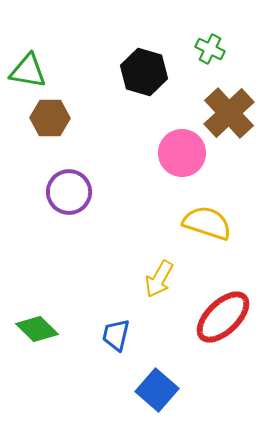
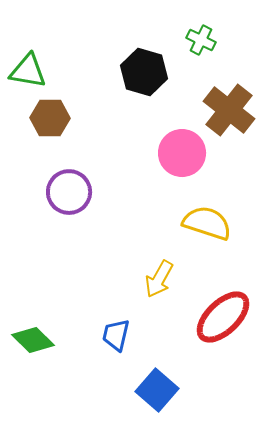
green cross: moved 9 px left, 9 px up
brown cross: moved 3 px up; rotated 9 degrees counterclockwise
green diamond: moved 4 px left, 11 px down
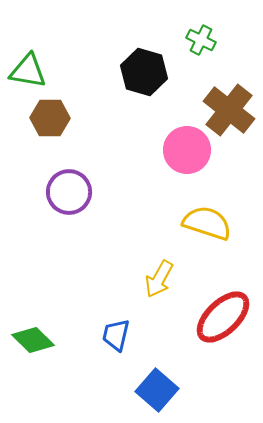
pink circle: moved 5 px right, 3 px up
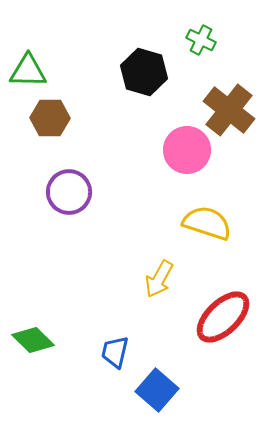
green triangle: rotated 9 degrees counterclockwise
blue trapezoid: moved 1 px left, 17 px down
